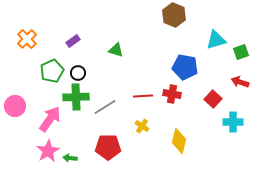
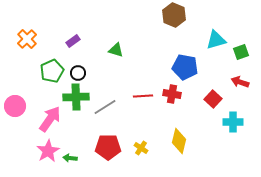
yellow cross: moved 1 px left, 22 px down
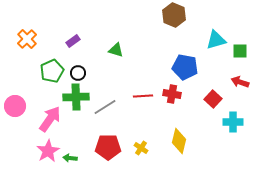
green square: moved 1 px left, 1 px up; rotated 21 degrees clockwise
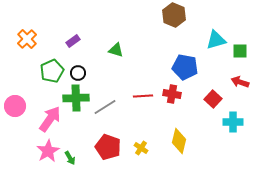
green cross: moved 1 px down
red pentagon: rotated 20 degrees clockwise
green arrow: rotated 128 degrees counterclockwise
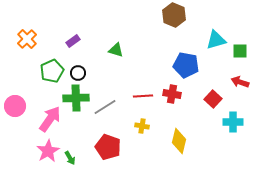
blue pentagon: moved 1 px right, 2 px up
yellow cross: moved 1 px right, 22 px up; rotated 24 degrees counterclockwise
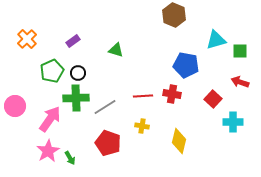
red pentagon: moved 4 px up
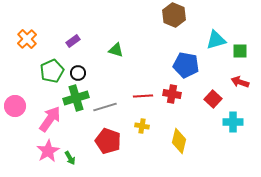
green cross: rotated 15 degrees counterclockwise
gray line: rotated 15 degrees clockwise
red pentagon: moved 2 px up
